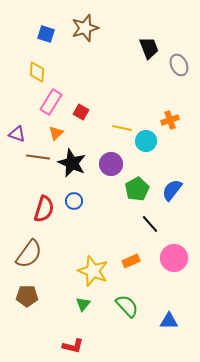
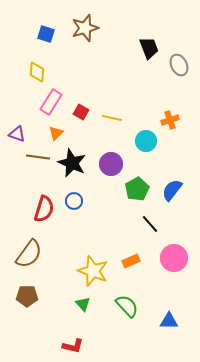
yellow line: moved 10 px left, 10 px up
green triangle: rotated 21 degrees counterclockwise
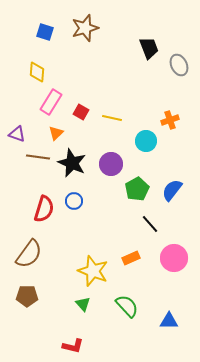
blue square: moved 1 px left, 2 px up
orange rectangle: moved 3 px up
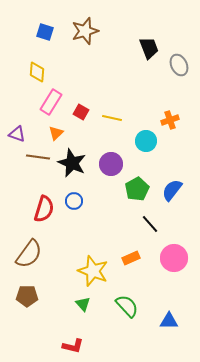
brown star: moved 3 px down
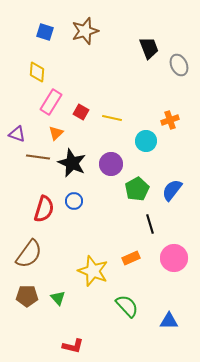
black line: rotated 24 degrees clockwise
green triangle: moved 25 px left, 6 px up
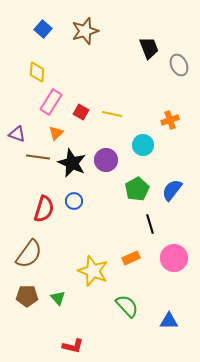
blue square: moved 2 px left, 3 px up; rotated 24 degrees clockwise
yellow line: moved 4 px up
cyan circle: moved 3 px left, 4 px down
purple circle: moved 5 px left, 4 px up
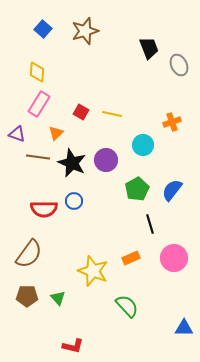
pink rectangle: moved 12 px left, 2 px down
orange cross: moved 2 px right, 2 px down
red semicircle: rotated 72 degrees clockwise
blue triangle: moved 15 px right, 7 px down
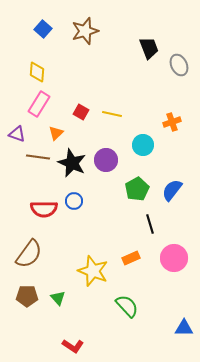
red L-shape: rotated 20 degrees clockwise
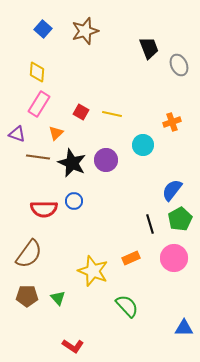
green pentagon: moved 43 px right, 30 px down
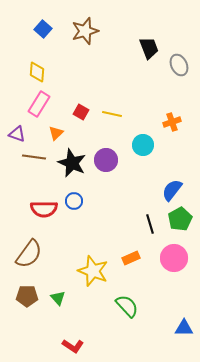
brown line: moved 4 px left
